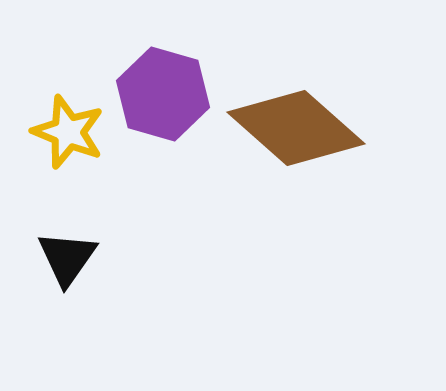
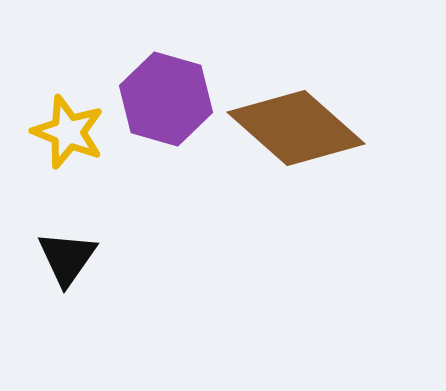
purple hexagon: moved 3 px right, 5 px down
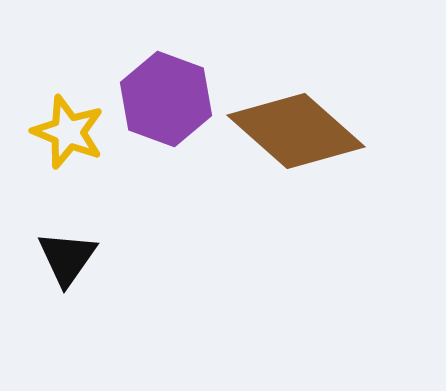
purple hexagon: rotated 4 degrees clockwise
brown diamond: moved 3 px down
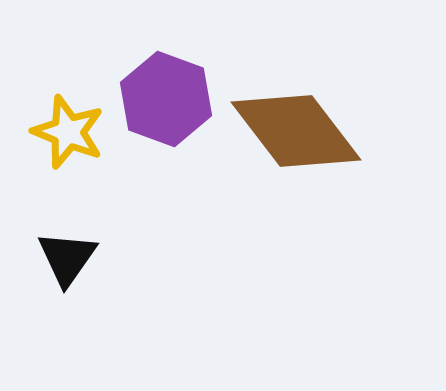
brown diamond: rotated 11 degrees clockwise
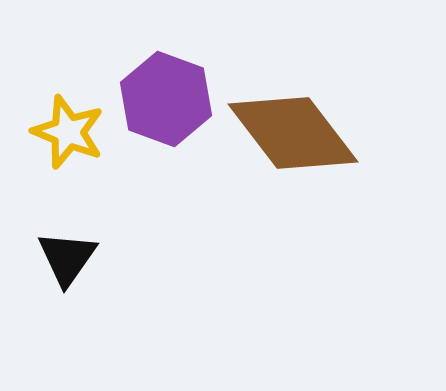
brown diamond: moved 3 px left, 2 px down
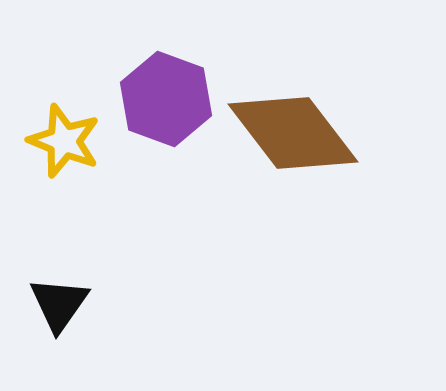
yellow star: moved 4 px left, 9 px down
black triangle: moved 8 px left, 46 px down
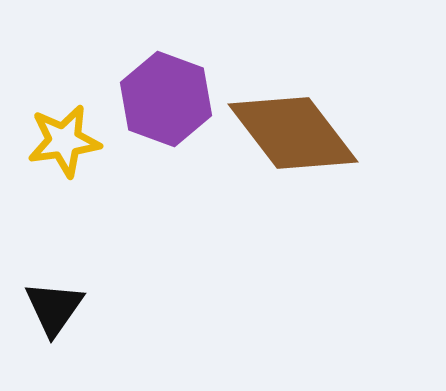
yellow star: rotated 30 degrees counterclockwise
black triangle: moved 5 px left, 4 px down
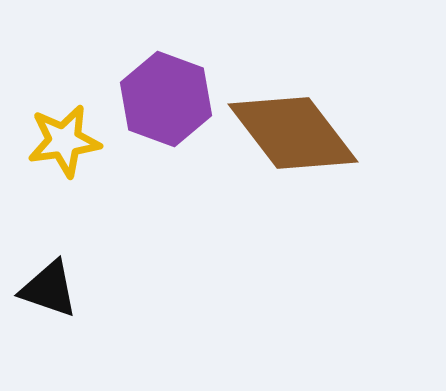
black triangle: moved 5 px left, 19 px up; rotated 46 degrees counterclockwise
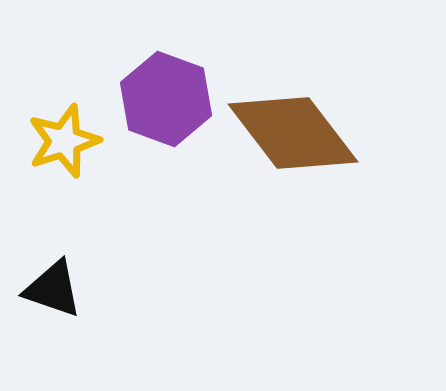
yellow star: rotated 10 degrees counterclockwise
black triangle: moved 4 px right
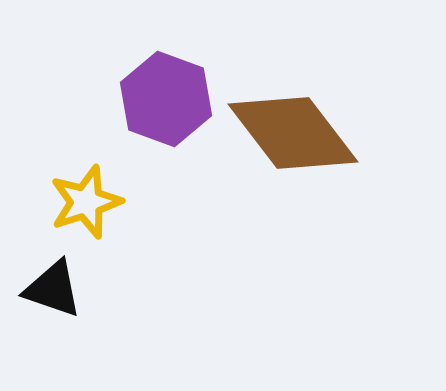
yellow star: moved 22 px right, 61 px down
